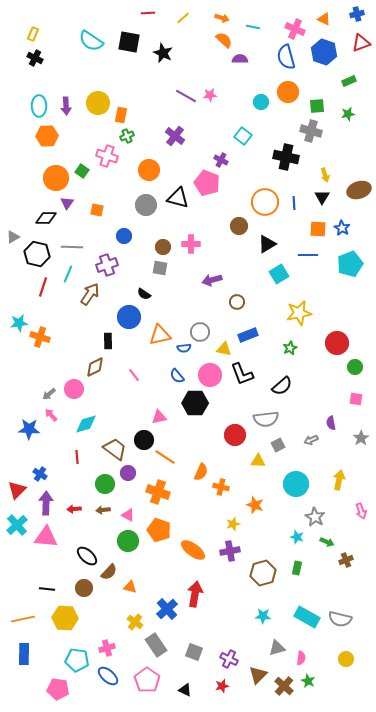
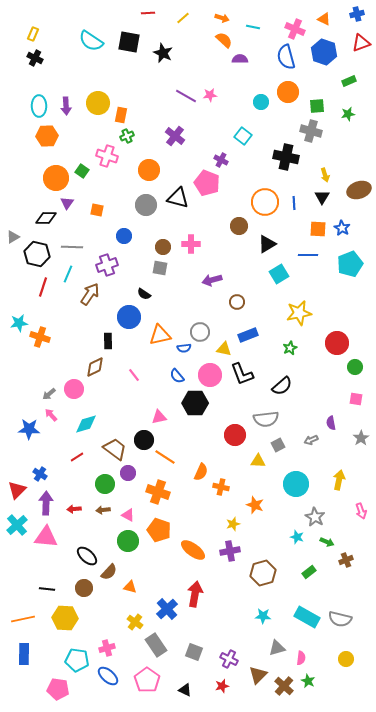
red line at (77, 457): rotated 64 degrees clockwise
green rectangle at (297, 568): moved 12 px right, 4 px down; rotated 40 degrees clockwise
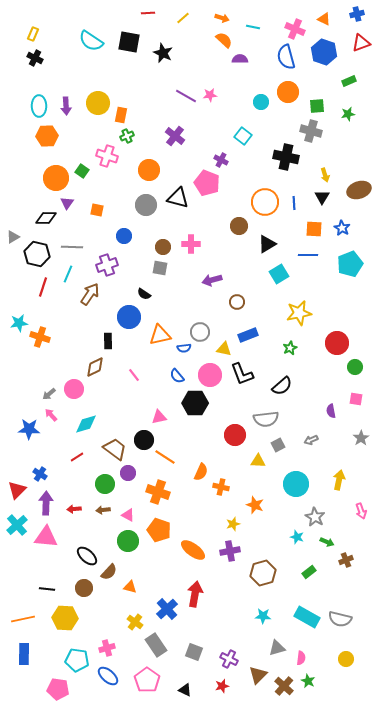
orange square at (318, 229): moved 4 px left
purple semicircle at (331, 423): moved 12 px up
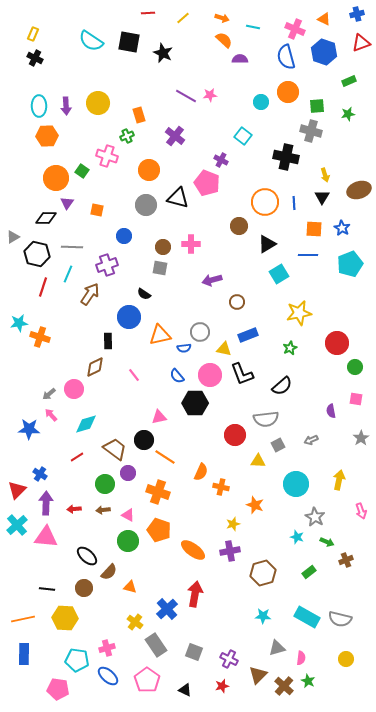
orange rectangle at (121, 115): moved 18 px right; rotated 28 degrees counterclockwise
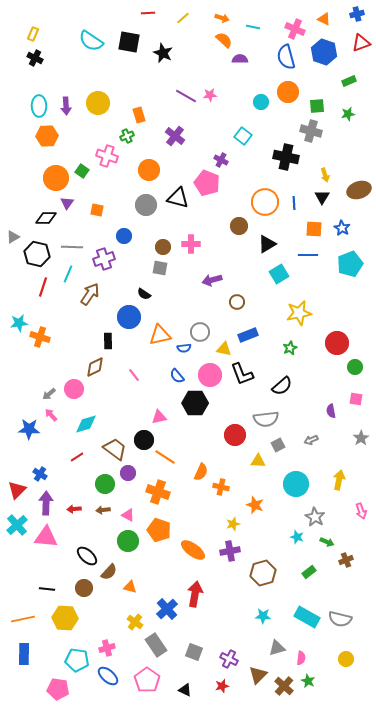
purple cross at (107, 265): moved 3 px left, 6 px up
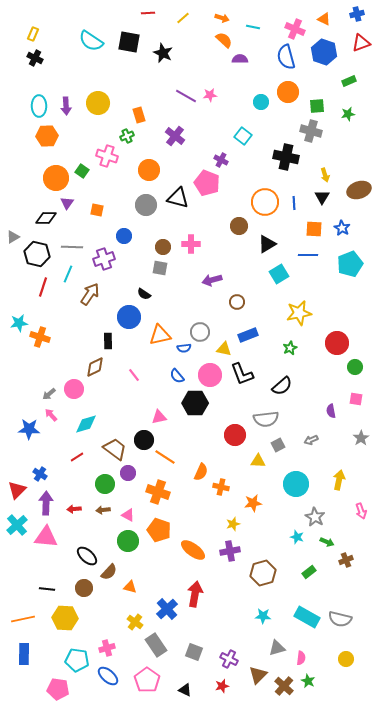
orange star at (255, 505): moved 2 px left, 2 px up; rotated 30 degrees counterclockwise
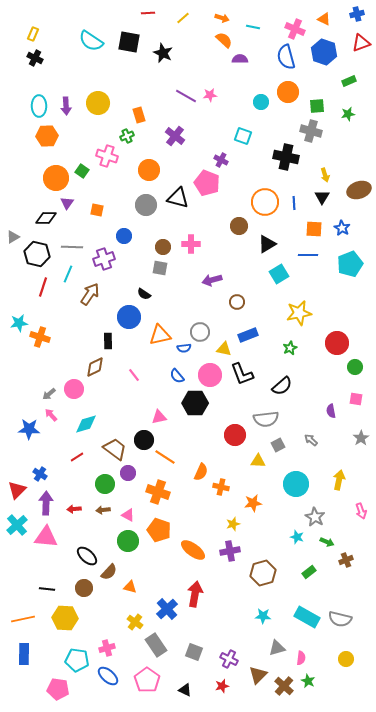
cyan square at (243, 136): rotated 18 degrees counterclockwise
gray arrow at (311, 440): rotated 64 degrees clockwise
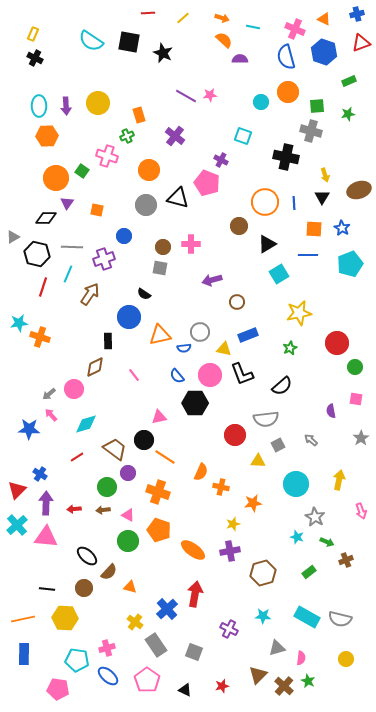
green circle at (105, 484): moved 2 px right, 3 px down
purple cross at (229, 659): moved 30 px up
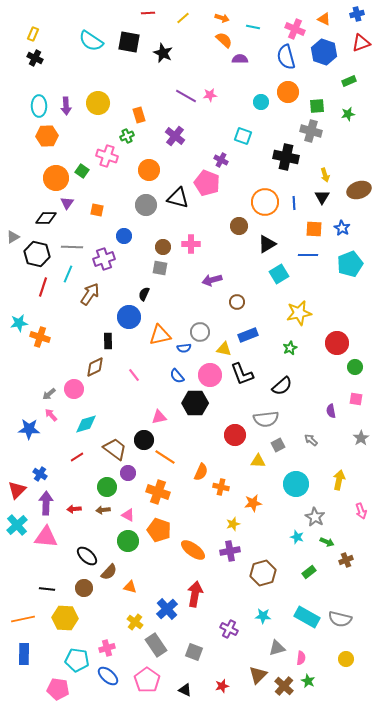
black semicircle at (144, 294): rotated 80 degrees clockwise
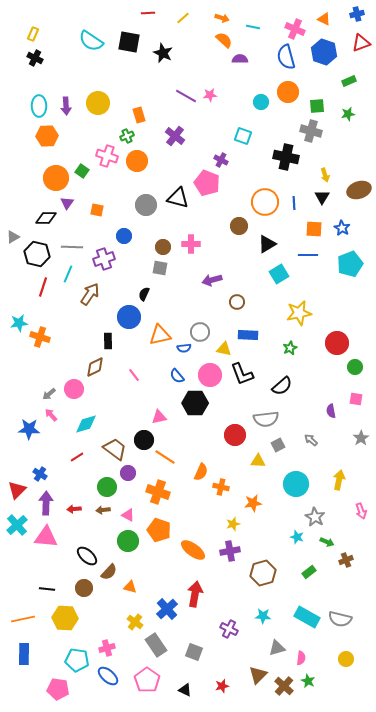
orange circle at (149, 170): moved 12 px left, 9 px up
blue rectangle at (248, 335): rotated 24 degrees clockwise
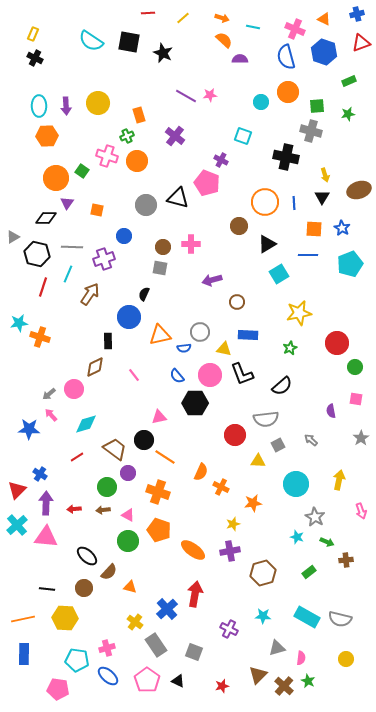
orange cross at (221, 487): rotated 14 degrees clockwise
brown cross at (346, 560): rotated 16 degrees clockwise
black triangle at (185, 690): moved 7 px left, 9 px up
